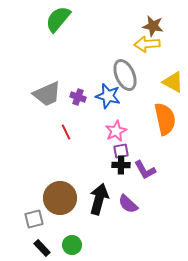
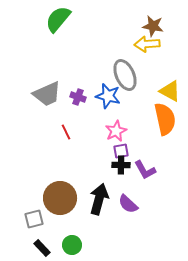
yellow triangle: moved 3 px left, 9 px down
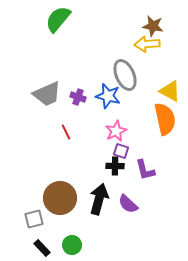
purple square: rotated 28 degrees clockwise
black cross: moved 6 px left, 1 px down
purple L-shape: rotated 15 degrees clockwise
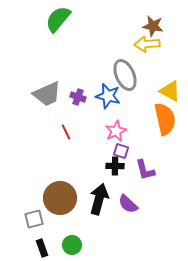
black rectangle: rotated 24 degrees clockwise
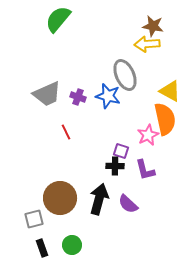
pink star: moved 32 px right, 4 px down
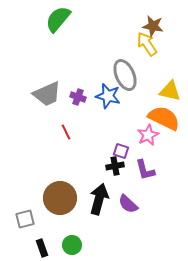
yellow arrow: rotated 60 degrees clockwise
yellow triangle: rotated 15 degrees counterclockwise
orange semicircle: moved 1 px left, 1 px up; rotated 52 degrees counterclockwise
black cross: rotated 12 degrees counterclockwise
gray square: moved 9 px left
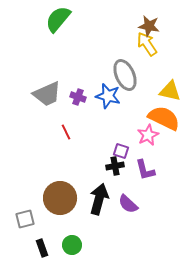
brown star: moved 4 px left
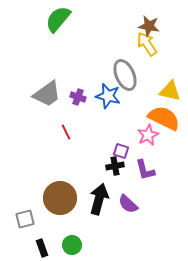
gray trapezoid: rotated 12 degrees counterclockwise
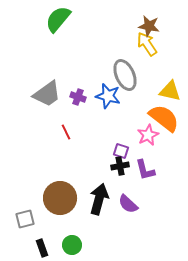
orange semicircle: rotated 12 degrees clockwise
black cross: moved 5 px right
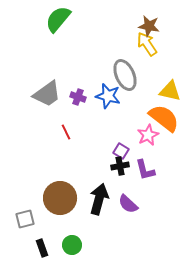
purple square: rotated 14 degrees clockwise
